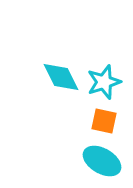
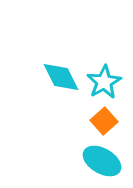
cyan star: rotated 12 degrees counterclockwise
orange square: rotated 36 degrees clockwise
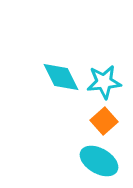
cyan star: rotated 24 degrees clockwise
cyan ellipse: moved 3 px left
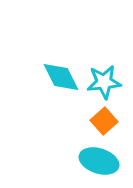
cyan ellipse: rotated 12 degrees counterclockwise
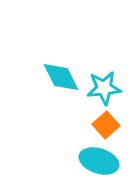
cyan star: moved 6 px down
orange square: moved 2 px right, 4 px down
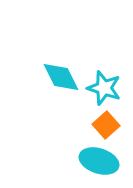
cyan star: rotated 24 degrees clockwise
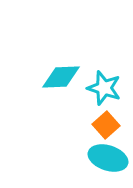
cyan diamond: rotated 66 degrees counterclockwise
cyan ellipse: moved 9 px right, 3 px up
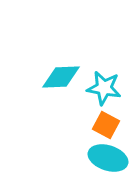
cyan star: rotated 8 degrees counterclockwise
orange square: rotated 20 degrees counterclockwise
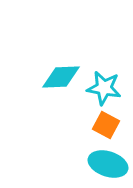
cyan ellipse: moved 6 px down
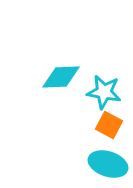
cyan star: moved 4 px down
orange square: moved 3 px right
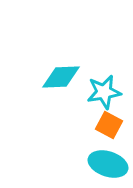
cyan star: rotated 20 degrees counterclockwise
